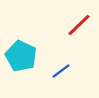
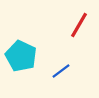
red line: rotated 16 degrees counterclockwise
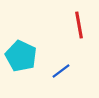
red line: rotated 40 degrees counterclockwise
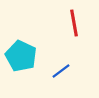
red line: moved 5 px left, 2 px up
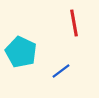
cyan pentagon: moved 4 px up
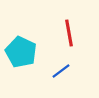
red line: moved 5 px left, 10 px down
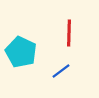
red line: rotated 12 degrees clockwise
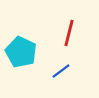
red line: rotated 12 degrees clockwise
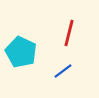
blue line: moved 2 px right
